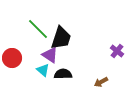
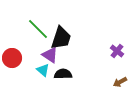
brown arrow: moved 19 px right
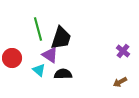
green line: rotated 30 degrees clockwise
purple cross: moved 6 px right
cyan triangle: moved 4 px left
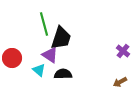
green line: moved 6 px right, 5 px up
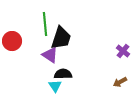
green line: moved 1 px right; rotated 10 degrees clockwise
red circle: moved 17 px up
cyan triangle: moved 16 px right, 16 px down; rotated 16 degrees clockwise
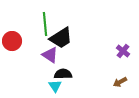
black trapezoid: rotated 40 degrees clockwise
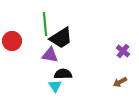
purple triangle: rotated 24 degrees counterclockwise
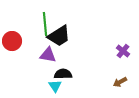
black trapezoid: moved 2 px left, 2 px up
purple triangle: moved 2 px left
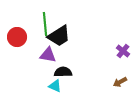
red circle: moved 5 px right, 4 px up
black semicircle: moved 2 px up
cyan triangle: rotated 32 degrees counterclockwise
